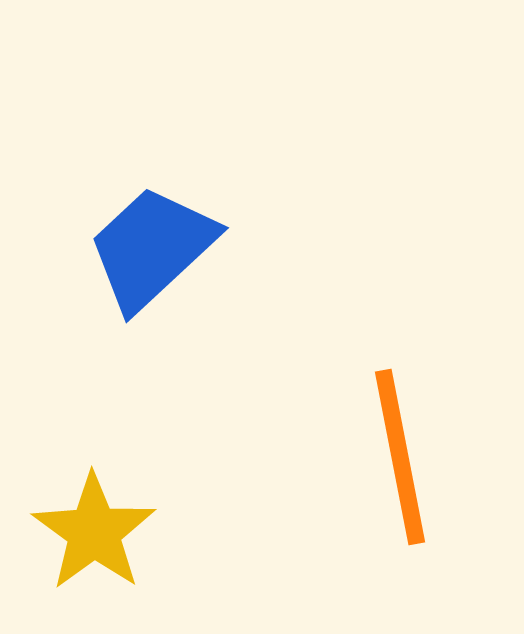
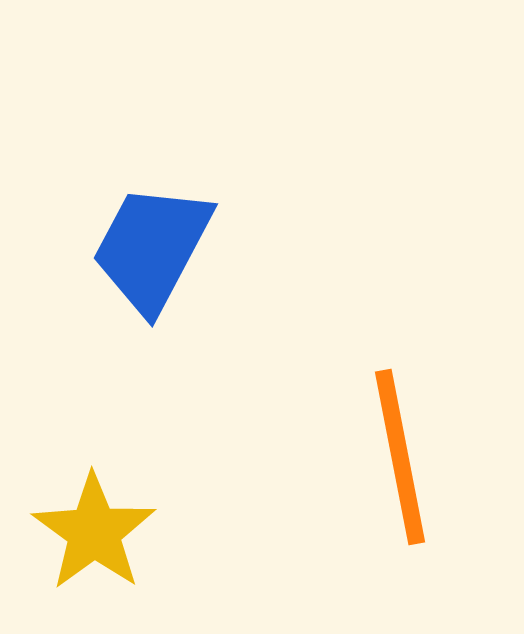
blue trapezoid: rotated 19 degrees counterclockwise
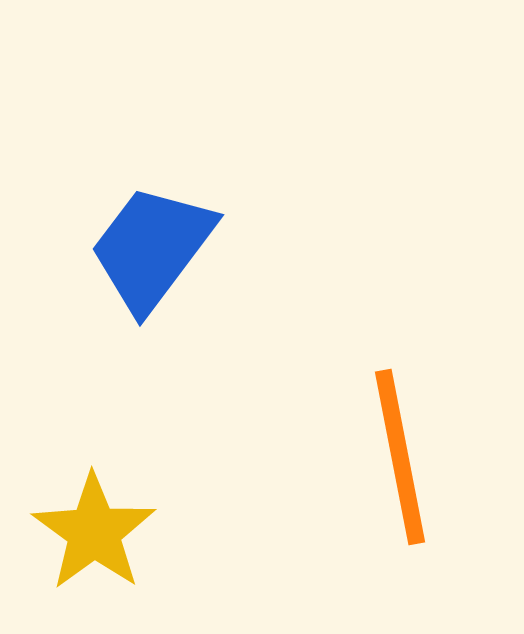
blue trapezoid: rotated 9 degrees clockwise
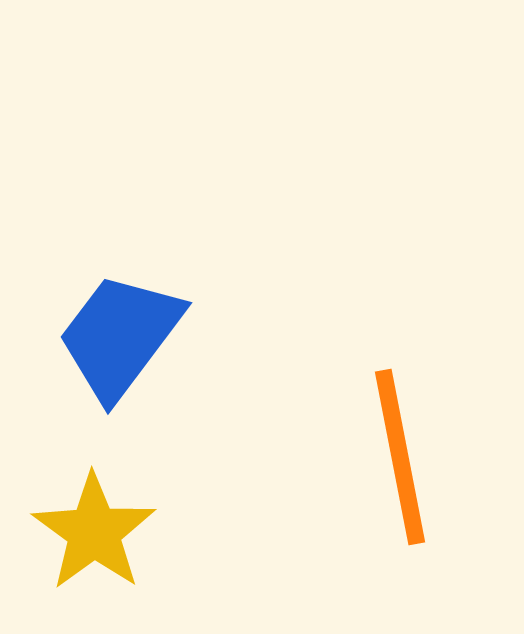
blue trapezoid: moved 32 px left, 88 px down
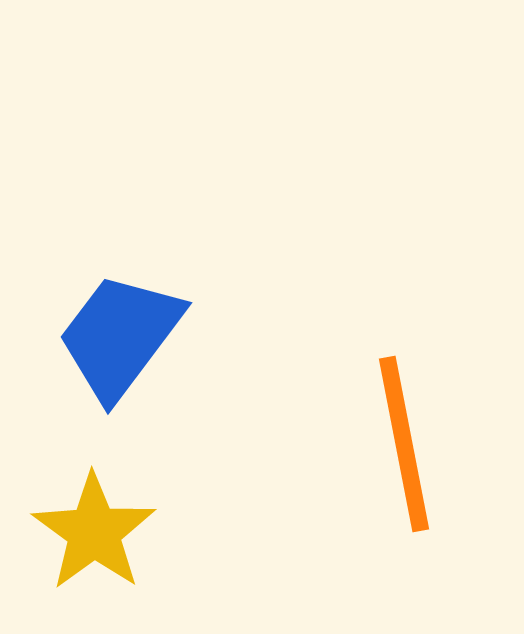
orange line: moved 4 px right, 13 px up
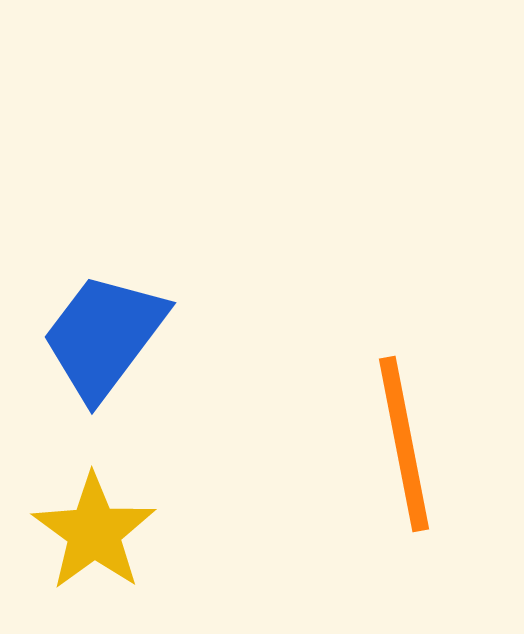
blue trapezoid: moved 16 px left
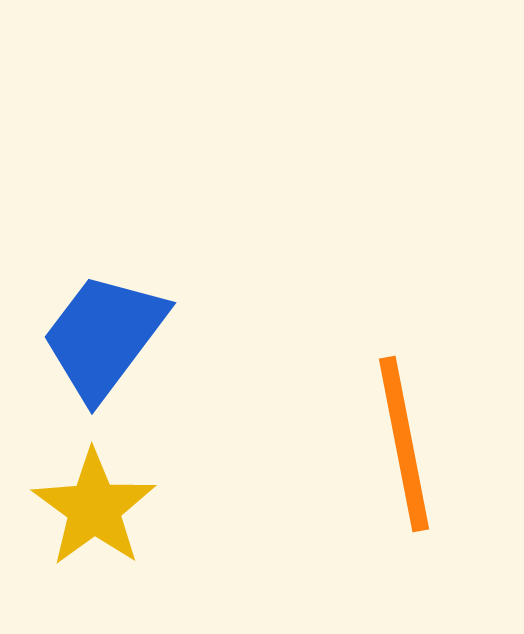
yellow star: moved 24 px up
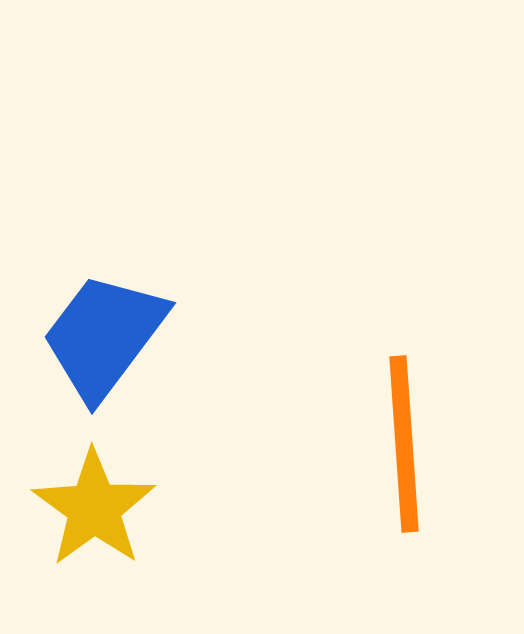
orange line: rotated 7 degrees clockwise
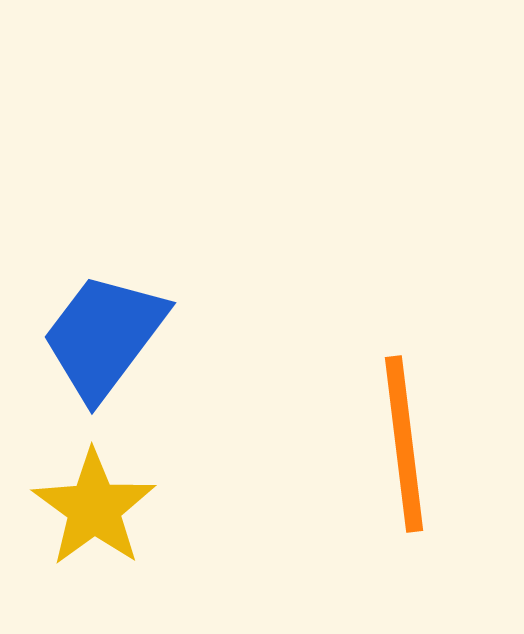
orange line: rotated 3 degrees counterclockwise
